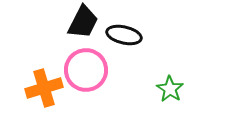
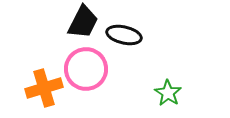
pink circle: moved 1 px up
green star: moved 2 px left, 4 px down
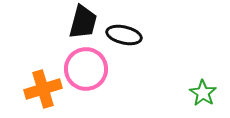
black trapezoid: rotated 12 degrees counterclockwise
orange cross: moved 1 px left, 1 px down
green star: moved 35 px right
